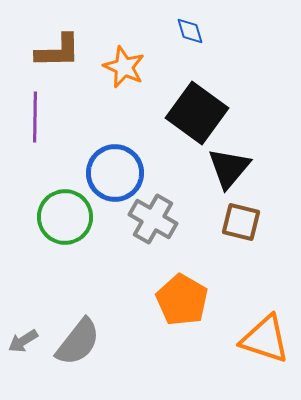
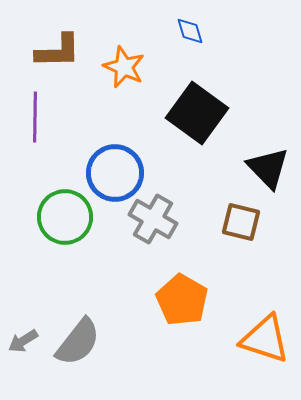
black triangle: moved 39 px right; rotated 24 degrees counterclockwise
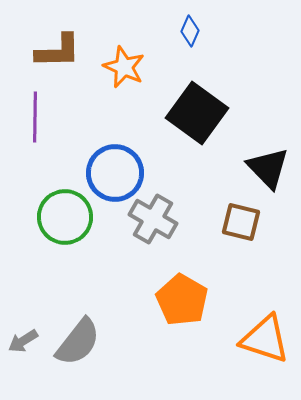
blue diamond: rotated 40 degrees clockwise
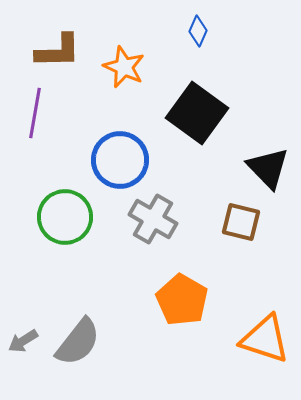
blue diamond: moved 8 px right
purple line: moved 4 px up; rotated 9 degrees clockwise
blue circle: moved 5 px right, 13 px up
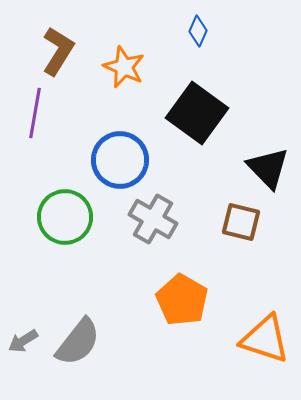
brown L-shape: rotated 57 degrees counterclockwise
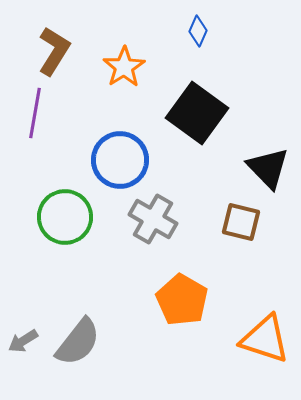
brown L-shape: moved 4 px left
orange star: rotated 15 degrees clockwise
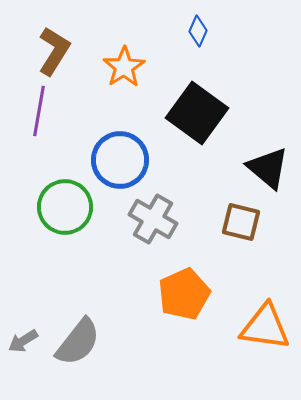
purple line: moved 4 px right, 2 px up
black triangle: rotated 6 degrees counterclockwise
green circle: moved 10 px up
orange pentagon: moved 2 px right, 6 px up; rotated 18 degrees clockwise
orange triangle: moved 12 px up; rotated 10 degrees counterclockwise
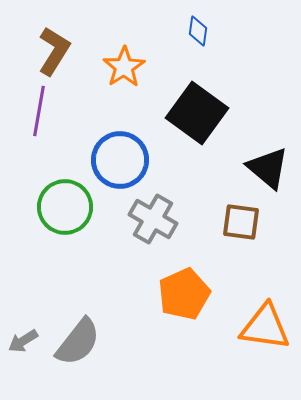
blue diamond: rotated 16 degrees counterclockwise
brown square: rotated 6 degrees counterclockwise
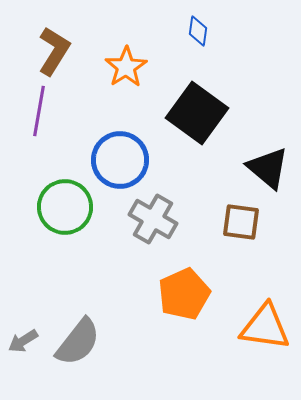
orange star: moved 2 px right
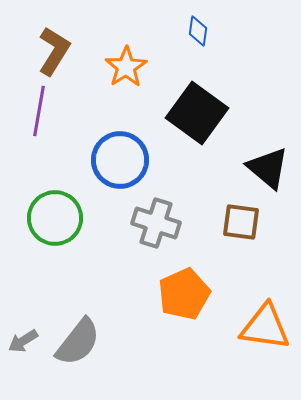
green circle: moved 10 px left, 11 px down
gray cross: moved 3 px right, 4 px down; rotated 12 degrees counterclockwise
